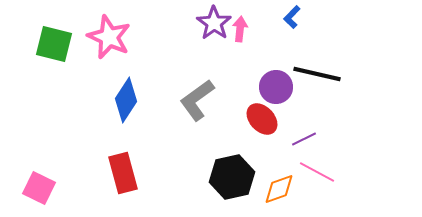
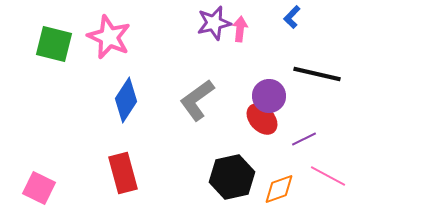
purple star: rotated 24 degrees clockwise
purple circle: moved 7 px left, 9 px down
pink line: moved 11 px right, 4 px down
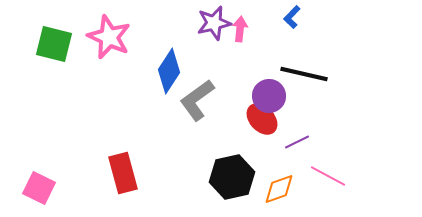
black line: moved 13 px left
blue diamond: moved 43 px right, 29 px up
purple line: moved 7 px left, 3 px down
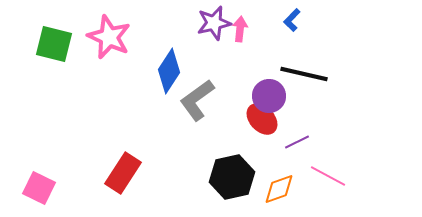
blue L-shape: moved 3 px down
red rectangle: rotated 48 degrees clockwise
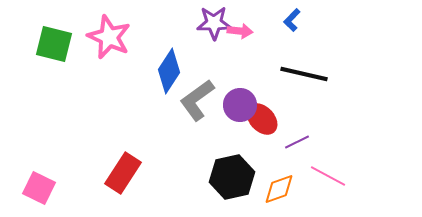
purple star: rotated 12 degrees clockwise
pink arrow: moved 2 px down; rotated 90 degrees clockwise
purple circle: moved 29 px left, 9 px down
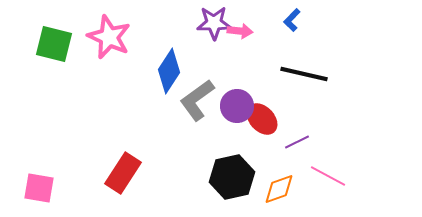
purple circle: moved 3 px left, 1 px down
pink square: rotated 16 degrees counterclockwise
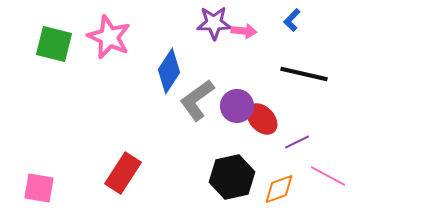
pink arrow: moved 4 px right
